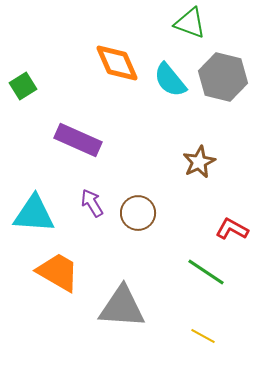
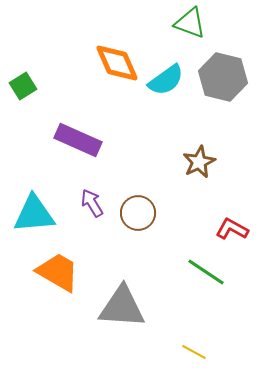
cyan semicircle: moved 4 px left; rotated 87 degrees counterclockwise
cyan triangle: rotated 9 degrees counterclockwise
yellow line: moved 9 px left, 16 px down
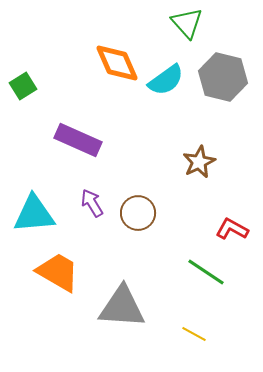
green triangle: moved 3 px left; rotated 28 degrees clockwise
yellow line: moved 18 px up
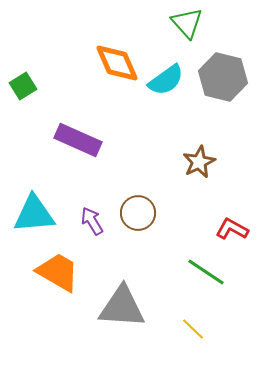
purple arrow: moved 18 px down
yellow line: moved 1 px left, 5 px up; rotated 15 degrees clockwise
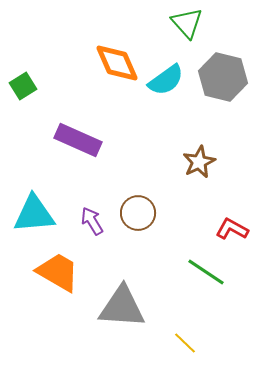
yellow line: moved 8 px left, 14 px down
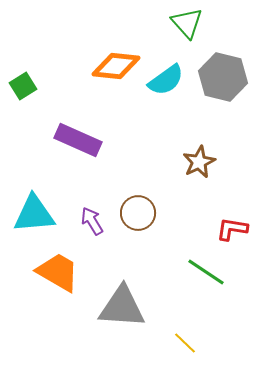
orange diamond: moved 1 px left, 3 px down; rotated 60 degrees counterclockwise
red L-shape: rotated 20 degrees counterclockwise
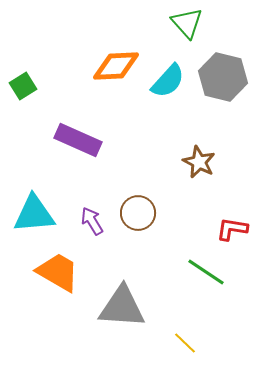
orange diamond: rotated 9 degrees counterclockwise
cyan semicircle: moved 2 px right, 1 px down; rotated 12 degrees counterclockwise
brown star: rotated 20 degrees counterclockwise
